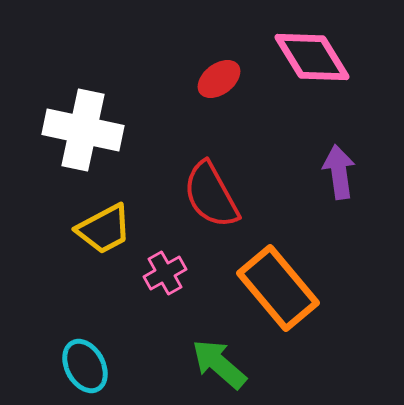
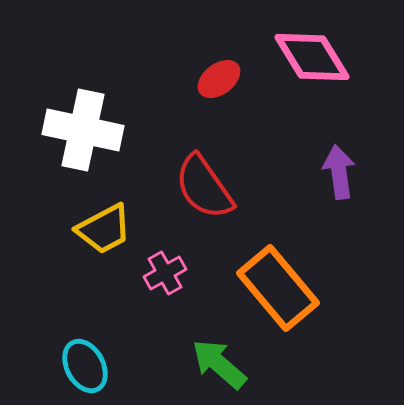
red semicircle: moved 7 px left, 8 px up; rotated 6 degrees counterclockwise
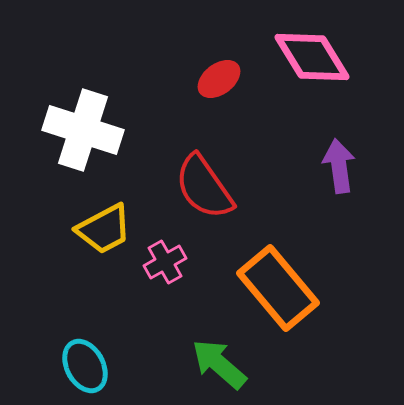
white cross: rotated 6 degrees clockwise
purple arrow: moved 6 px up
pink cross: moved 11 px up
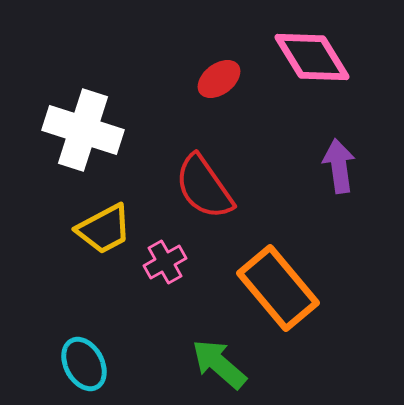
cyan ellipse: moved 1 px left, 2 px up
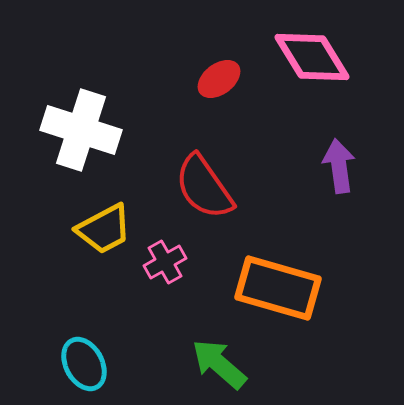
white cross: moved 2 px left
orange rectangle: rotated 34 degrees counterclockwise
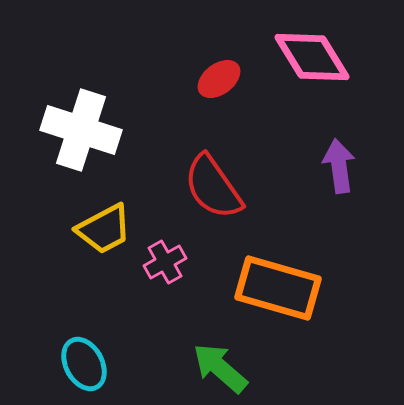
red semicircle: moved 9 px right
green arrow: moved 1 px right, 4 px down
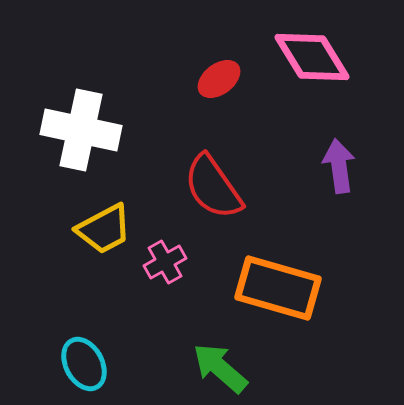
white cross: rotated 6 degrees counterclockwise
